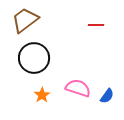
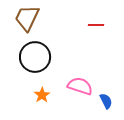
brown trapezoid: moved 2 px right, 2 px up; rotated 28 degrees counterclockwise
black circle: moved 1 px right, 1 px up
pink semicircle: moved 2 px right, 2 px up
blue semicircle: moved 1 px left, 5 px down; rotated 63 degrees counterclockwise
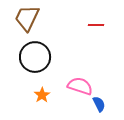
blue semicircle: moved 7 px left, 3 px down
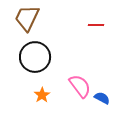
pink semicircle: rotated 35 degrees clockwise
blue semicircle: moved 3 px right, 6 px up; rotated 35 degrees counterclockwise
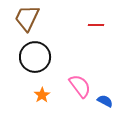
blue semicircle: moved 3 px right, 3 px down
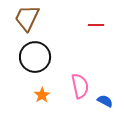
pink semicircle: rotated 25 degrees clockwise
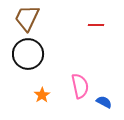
black circle: moved 7 px left, 3 px up
blue semicircle: moved 1 px left, 1 px down
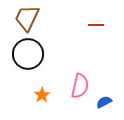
pink semicircle: rotated 25 degrees clockwise
blue semicircle: rotated 56 degrees counterclockwise
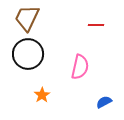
pink semicircle: moved 19 px up
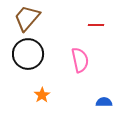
brown trapezoid: rotated 16 degrees clockwise
pink semicircle: moved 7 px up; rotated 25 degrees counterclockwise
blue semicircle: rotated 28 degrees clockwise
